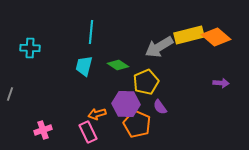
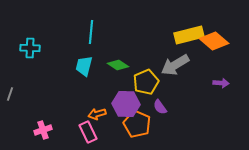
orange diamond: moved 2 px left, 4 px down
gray arrow: moved 16 px right, 18 px down
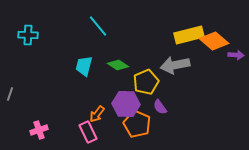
cyan line: moved 7 px right, 6 px up; rotated 45 degrees counterclockwise
cyan cross: moved 2 px left, 13 px up
gray arrow: rotated 20 degrees clockwise
purple arrow: moved 15 px right, 28 px up
orange arrow: rotated 36 degrees counterclockwise
pink cross: moved 4 px left
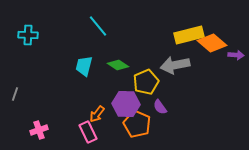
orange diamond: moved 2 px left, 2 px down
gray line: moved 5 px right
